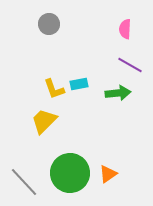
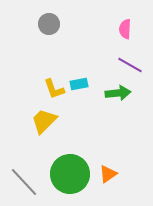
green circle: moved 1 px down
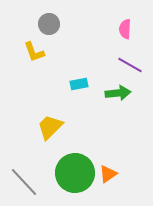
yellow L-shape: moved 20 px left, 37 px up
yellow trapezoid: moved 6 px right, 6 px down
green circle: moved 5 px right, 1 px up
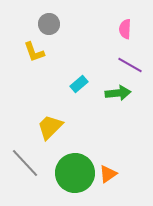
cyan rectangle: rotated 30 degrees counterclockwise
gray line: moved 1 px right, 19 px up
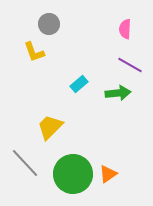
green circle: moved 2 px left, 1 px down
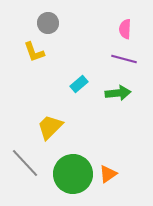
gray circle: moved 1 px left, 1 px up
purple line: moved 6 px left, 6 px up; rotated 15 degrees counterclockwise
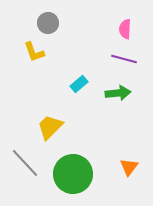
orange triangle: moved 21 px right, 7 px up; rotated 18 degrees counterclockwise
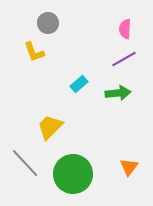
purple line: rotated 45 degrees counterclockwise
